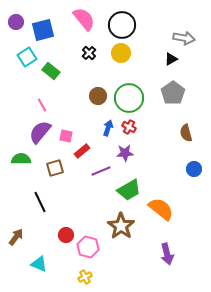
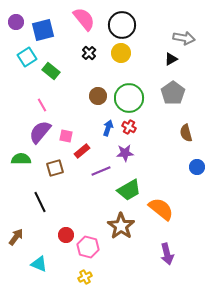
blue circle: moved 3 px right, 2 px up
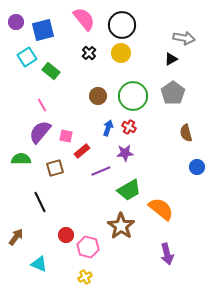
green circle: moved 4 px right, 2 px up
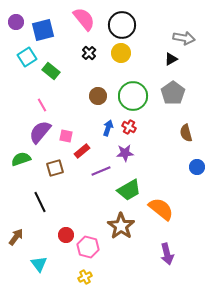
green semicircle: rotated 18 degrees counterclockwise
cyan triangle: rotated 30 degrees clockwise
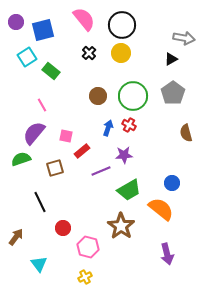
red cross: moved 2 px up
purple semicircle: moved 6 px left, 1 px down
purple star: moved 1 px left, 2 px down
blue circle: moved 25 px left, 16 px down
red circle: moved 3 px left, 7 px up
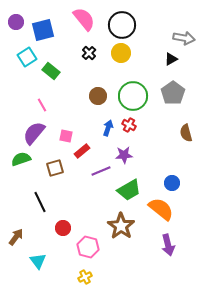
purple arrow: moved 1 px right, 9 px up
cyan triangle: moved 1 px left, 3 px up
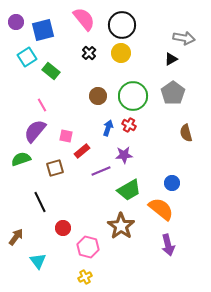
purple semicircle: moved 1 px right, 2 px up
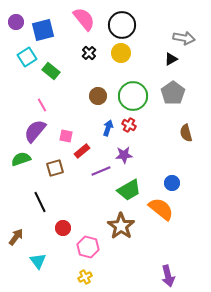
purple arrow: moved 31 px down
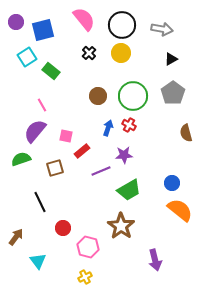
gray arrow: moved 22 px left, 9 px up
orange semicircle: moved 19 px right, 1 px down
purple arrow: moved 13 px left, 16 px up
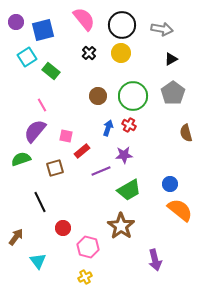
blue circle: moved 2 px left, 1 px down
